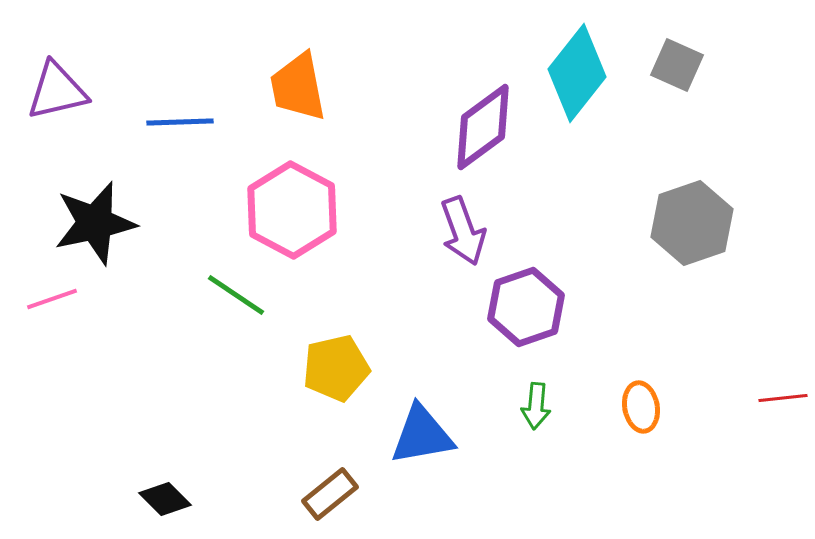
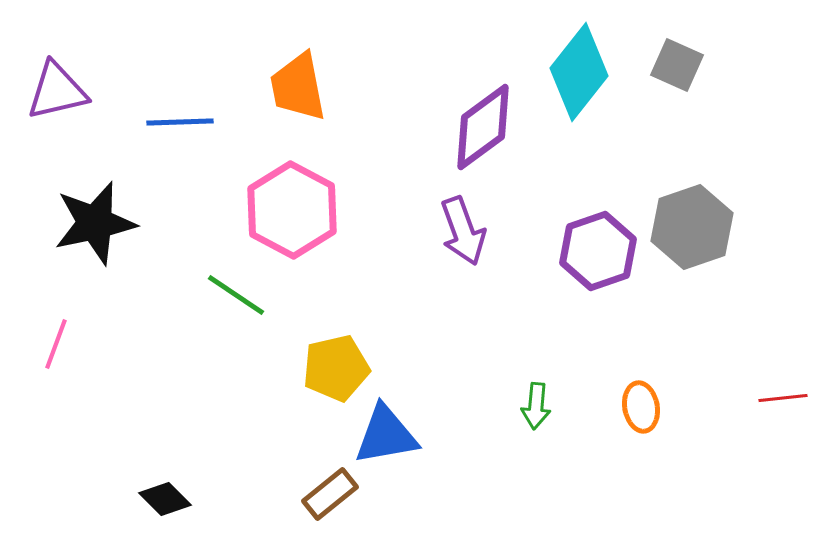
cyan diamond: moved 2 px right, 1 px up
gray hexagon: moved 4 px down
pink line: moved 4 px right, 45 px down; rotated 51 degrees counterclockwise
purple hexagon: moved 72 px right, 56 px up
blue triangle: moved 36 px left
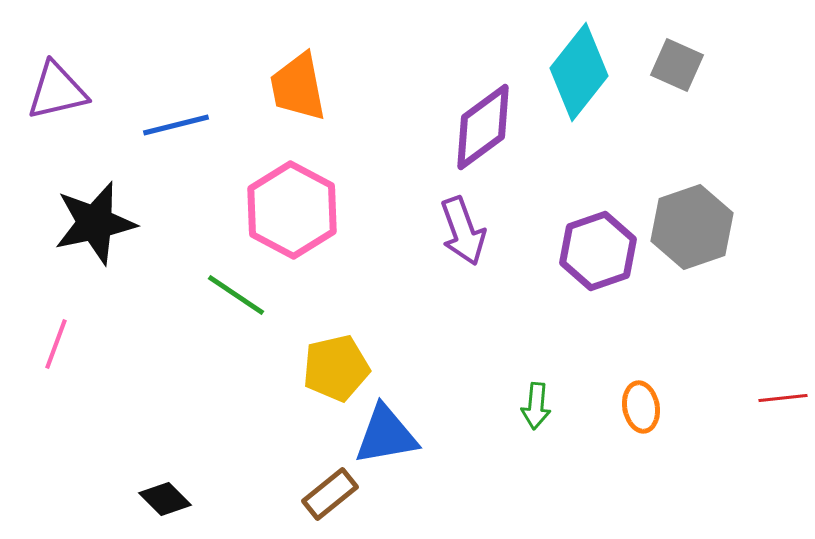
blue line: moved 4 px left, 3 px down; rotated 12 degrees counterclockwise
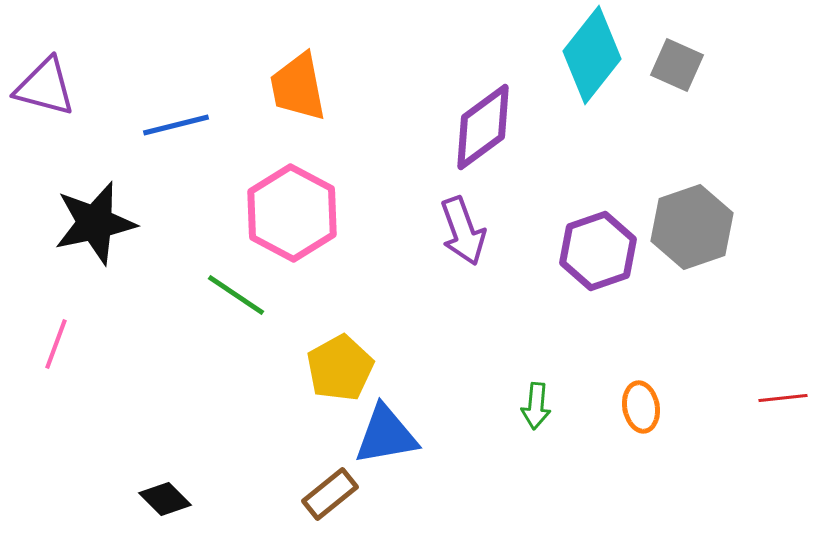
cyan diamond: moved 13 px right, 17 px up
purple triangle: moved 12 px left, 4 px up; rotated 28 degrees clockwise
pink hexagon: moved 3 px down
yellow pentagon: moved 4 px right; rotated 16 degrees counterclockwise
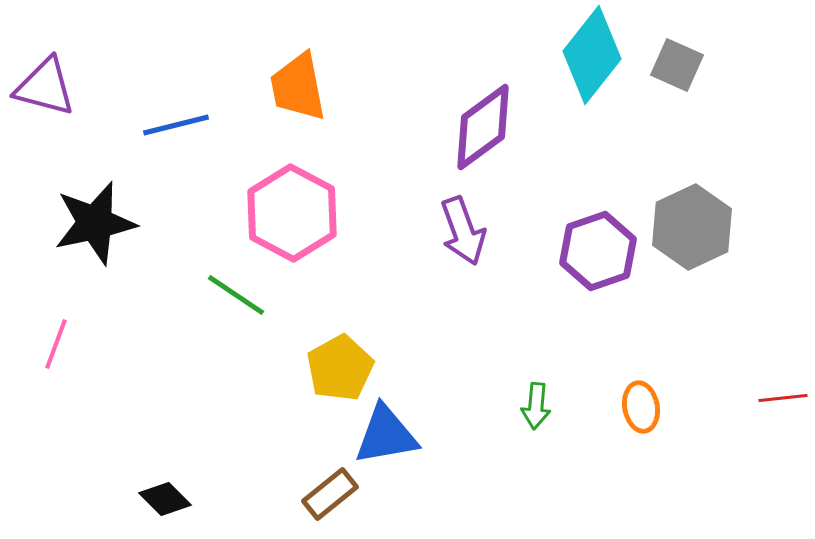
gray hexagon: rotated 6 degrees counterclockwise
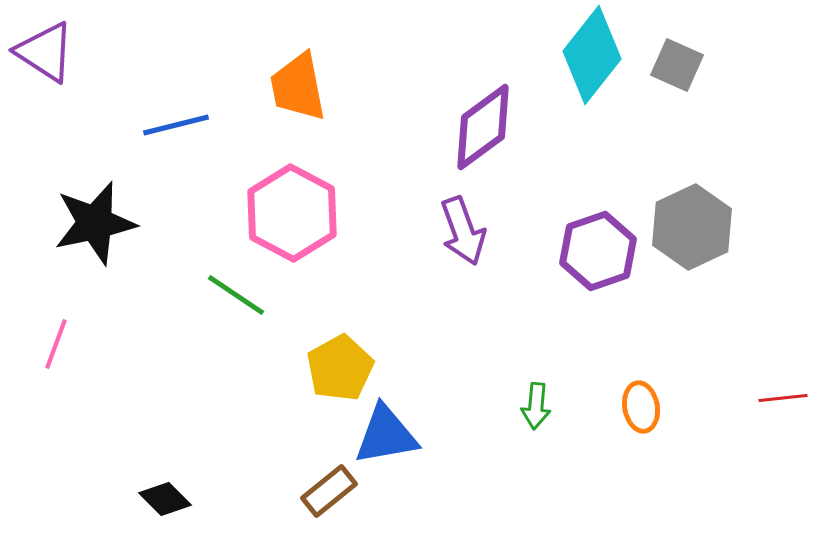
purple triangle: moved 35 px up; rotated 18 degrees clockwise
brown rectangle: moved 1 px left, 3 px up
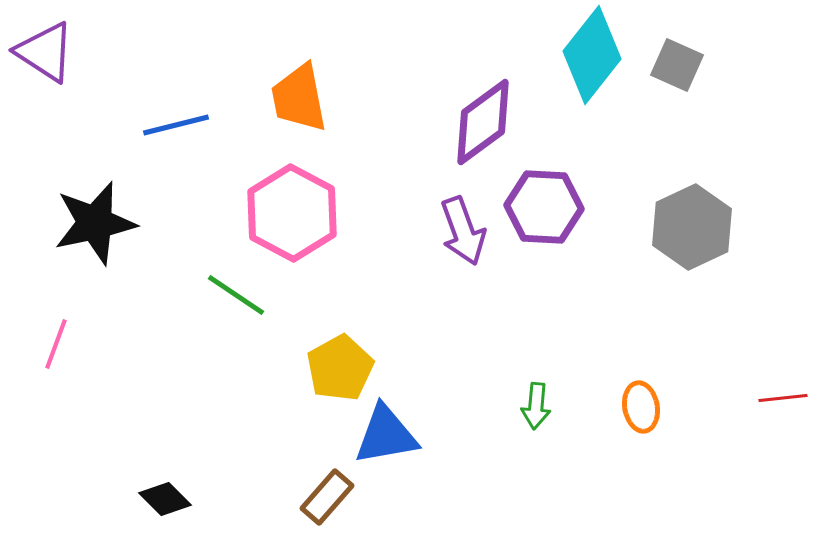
orange trapezoid: moved 1 px right, 11 px down
purple diamond: moved 5 px up
purple hexagon: moved 54 px left, 44 px up; rotated 22 degrees clockwise
brown rectangle: moved 2 px left, 6 px down; rotated 10 degrees counterclockwise
